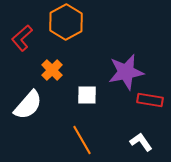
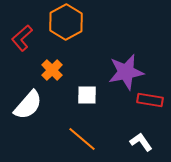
orange line: moved 1 px up; rotated 20 degrees counterclockwise
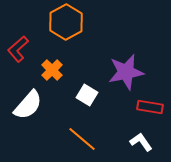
red L-shape: moved 4 px left, 11 px down
white square: rotated 30 degrees clockwise
red rectangle: moved 7 px down
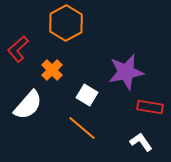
orange hexagon: moved 1 px down
orange line: moved 11 px up
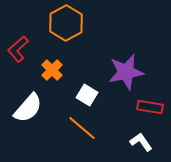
white semicircle: moved 3 px down
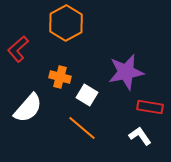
orange cross: moved 8 px right, 7 px down; rotated 30 degrees counterclockwise
white L-shape: moved 1 px left, 6 px up
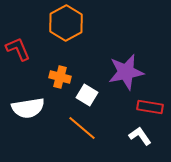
red L-shape: rotated 108 degrees clockwise
white semicircle: rotated 40 degrees clockwise
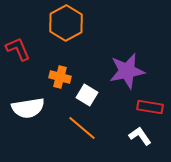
purple star: moved 1 px right, 1 px up
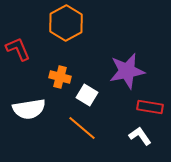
white semicircle: moved 1 px right, 1 px down
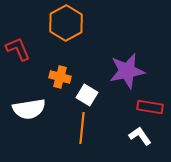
orange line: rotated 56 degrees clockwise
